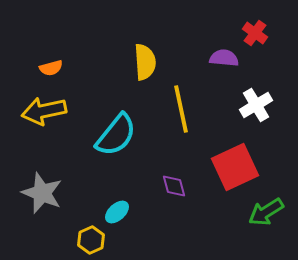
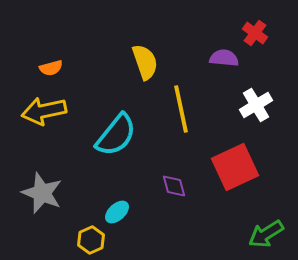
yellow semicircle: rotated 15 degrees counterclockwise
green arrow: moved 22 px down
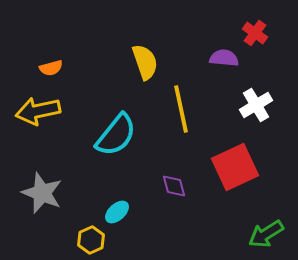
yellow arrow: moved 6 px left
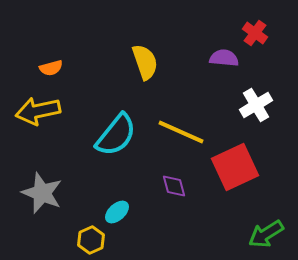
yellow line: moved 23 px down; rotated 54 degrees counterclockwise
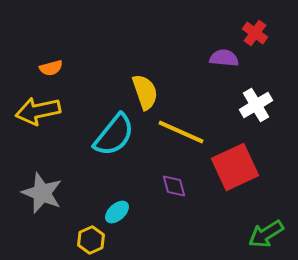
yellow semicircle: moved 30 px down
cyan semicircle: moved 2 px left
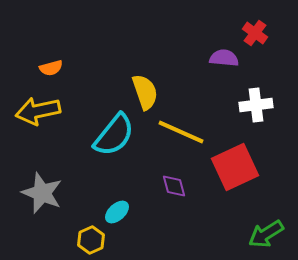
white cross: rotated 24 degrees clockwise
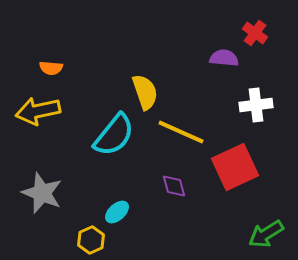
orange semicircle: rotated 20 degrees clockwise
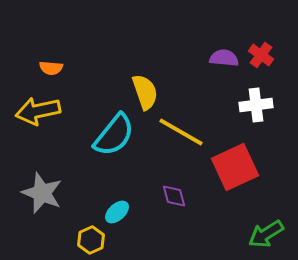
red cross: moved 6 px right, 22 px down
yellow line: rotated 6 degrees clockwise
purple diamond: moved 10 px down
